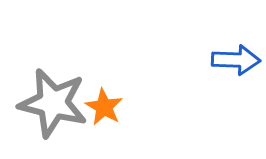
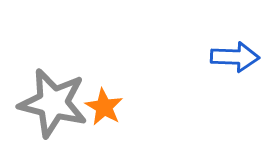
blue arrow: moved 1 px left, 3 px up
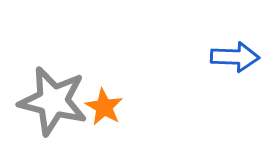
gray star: moved 2 px up
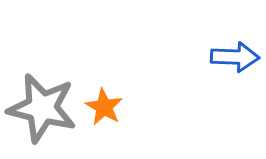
gray star: moved 11 px left, 7 px down
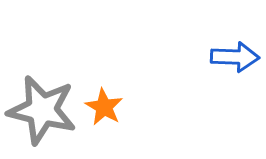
gray star: moved 2 px down
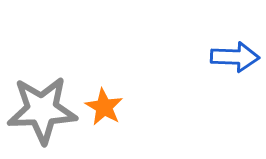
gray star: rotated 16 degrees counterclockwise
